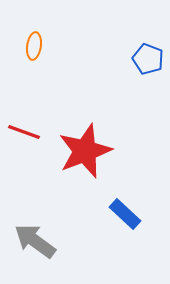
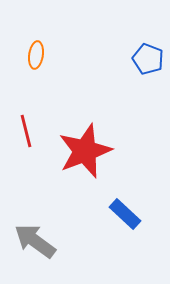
orange ellipse: moved 2 px right, 9 px down
red line: moved 2 px right, 1 px up; rotated 56 degrees clockwise
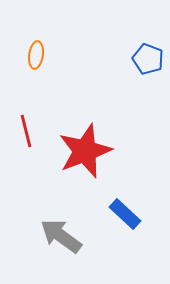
gray arrow: moved 26 px right, 5 px up
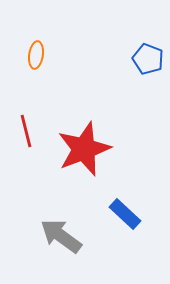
red star: moved 1 px left, 2 px up
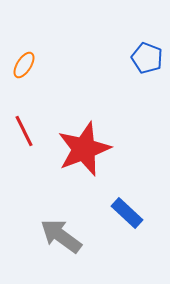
orange ellipse: moved 12 px left, 10 px down; rotated 24 degrees clockwise
blue pentagon: moved 1 px left, 1 px up
red line: moved 2 px left; rotated 12 degrees counterclockwise
blue rectangle: moved 2 px right, 1 px up
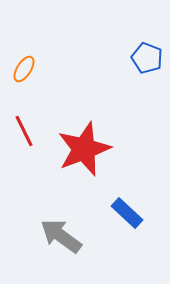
orange ellipse: moved 4 px down
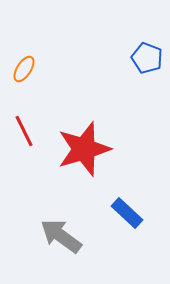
red star: rotated 4 degrees clockwise
